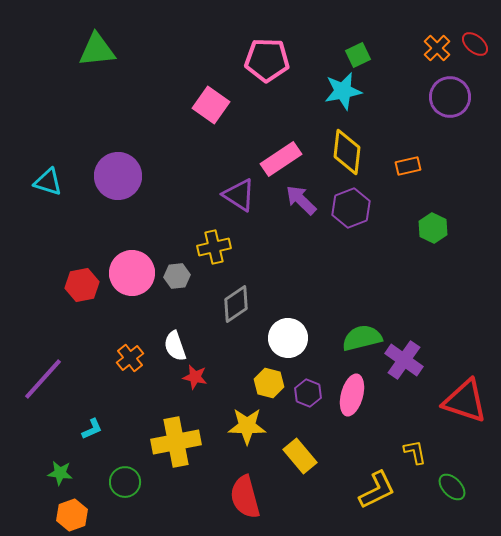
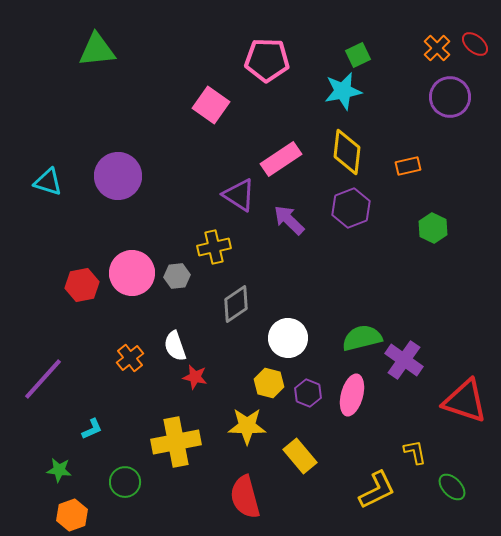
purple arrow at (301, 200): moved 12 px left, 20 px down
green star at (60, 473): moved 1 px left, 3 px up
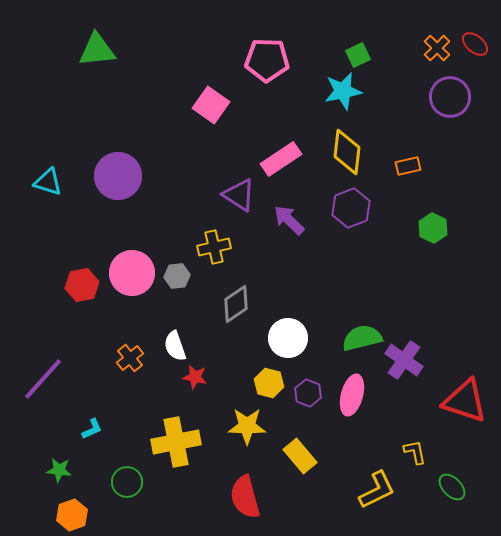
green circle at (125, 482): moved 2 px right
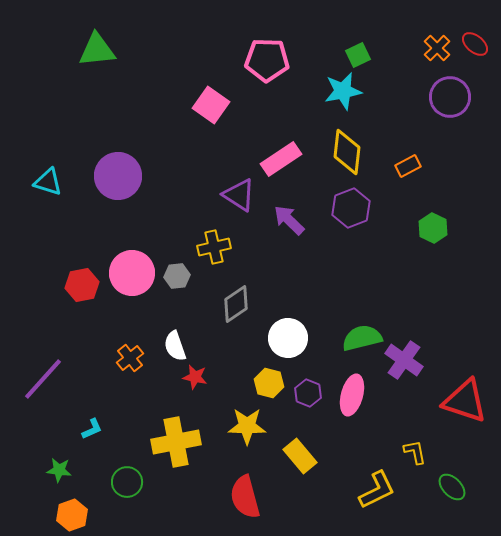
orange rectangle at (408, 166): rotated 15 degrees counterclockwise
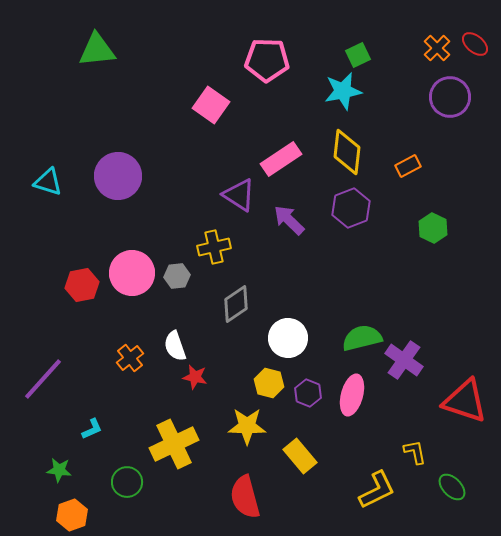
yellow cross at (176, 442): moved 2 px left, 2 px down; rotated 15 degrees counterclockwise
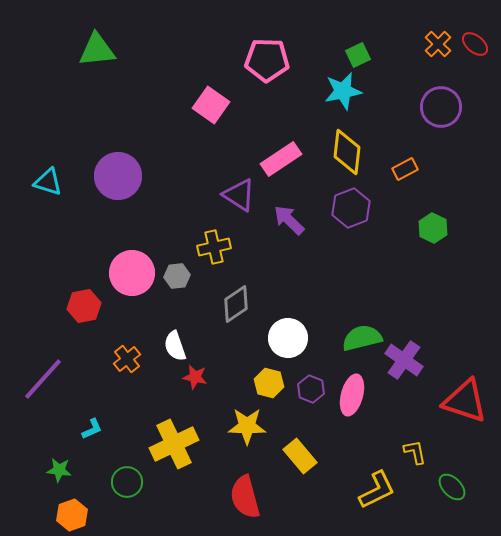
orange cross at (437, 48): moved 1 px right, 4 px up
purple circle at (450, 97): moved 9 px left, 10 px down
orange rectangle at (408, 166): moved 3 px left, 3 px down
red hexagon at (82, 285): moved 2 px right, 21 px down
orange cross at (130, 358): moved 3 px left, 1 px down
purple hexagon at (308, 393): moved 3 px right, 4 px up
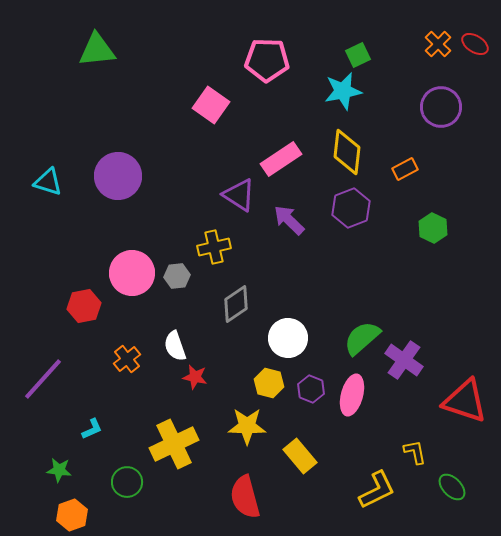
red ellipse at (475, 44): rotated 8 degrees counterclockwise
green semicircle at (362, 338): rotated 27 degrees counterclockwise
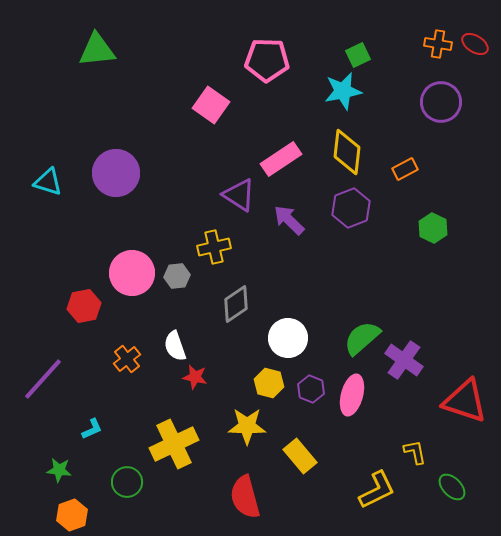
orange cross at (438, 44): rotated 36 degrees counterclockwise
purple circle at (441, 107): moved 5 px up
purple circle at (118, 176): moved 2 px left, 3 px up
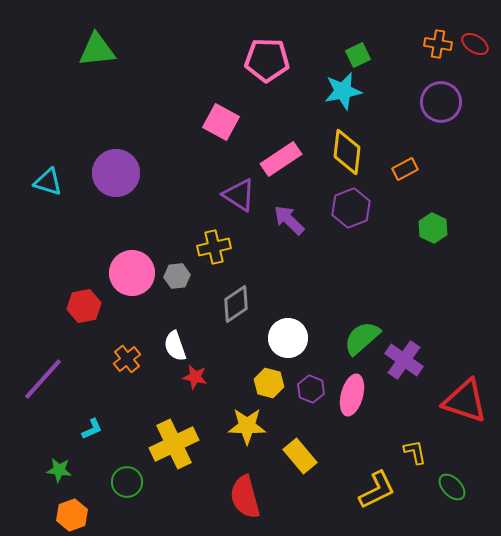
pink square at (211, 105): moved 10 px right, 17 px down; rotated 6 degrees counterclockwise
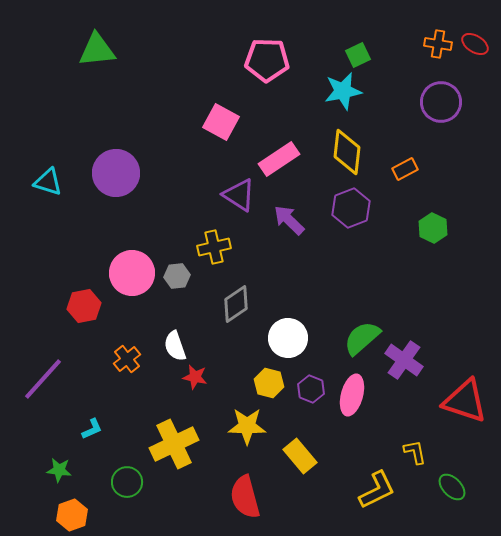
pink rectangle at (281, 159): moved 2 px left
